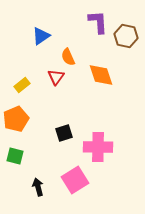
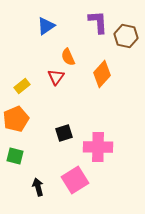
blue triangle: moved 5 px right, 10 px up
orange diamond: moved 1 px right, 1 px up; rotated 60 degrees clockwise
yellow rectangle: moved 1 px down
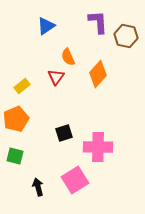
orange diamond: moved 4 px left
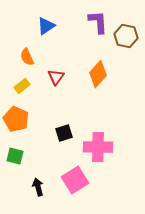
orange semicircle: moved 41 px left
orange pentagon: rotated 25 degrees counterclockwise
